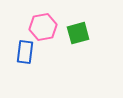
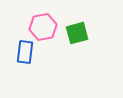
green square: moved 1 px left
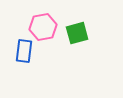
blue rectangle: moved 1 px left, 1 px up
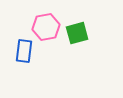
pink hexagon: moved 3 px right
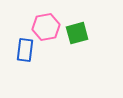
blue rectangle: moved 1 px right, 1 px up
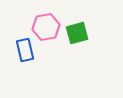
blue rectangle: rotated 20 degrees counterclockwise
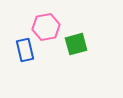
green square: moved 1 px left, 11 px down
